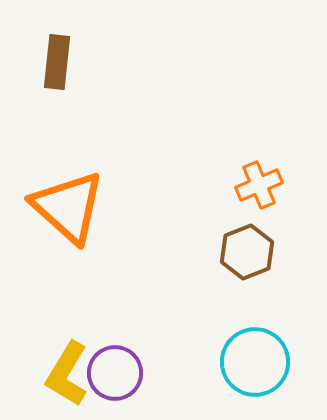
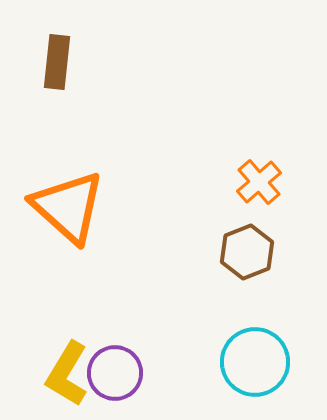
orange cross: moved 3 px up; rotated 18 degrees counterclockwise
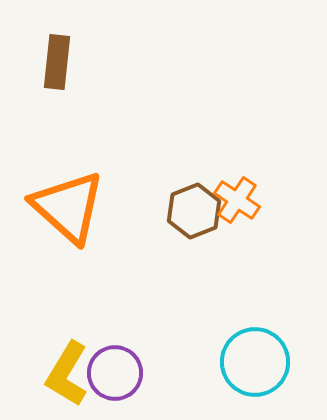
orange cross: moved 22 px left, 18 px down; rotated 15 degrees counterclockwise
brown hexagon: moved 53 px left, 41 px up
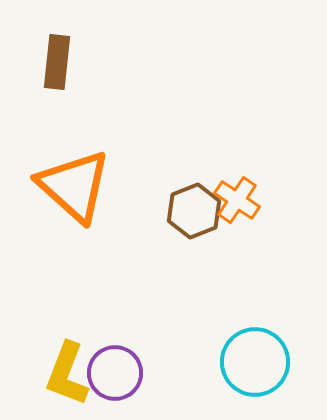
orange triangle: moved 6 px right, 21 px up
yellow L-shape: rotated 10 degrees counterclockwise
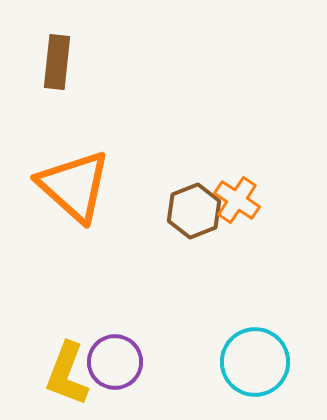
purple circle: moved 11 px up
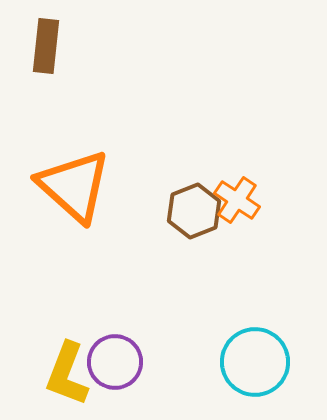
brown rectangle: moved 11 px left, 16 px up
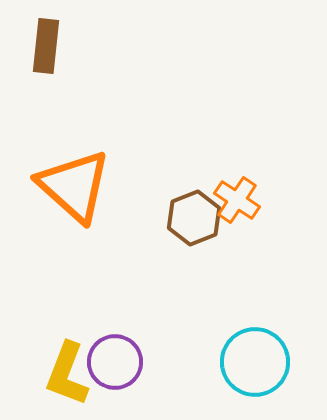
brown hexagon: moved 7 px down
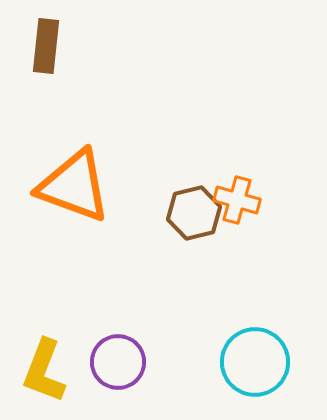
orange triangle: rotated 22 degrees counterclockwise
orange cross: rotated 18 degrees counterclockwise
brown hexagon: moved 5 px up; rotated 8 degrees clockwise
purple circle: moved 3 px right
yellow L-shape: moved 23 px left, 3 px up
